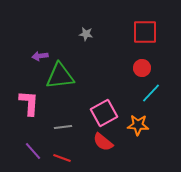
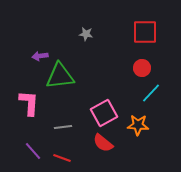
red semicircle: moved 1 px down
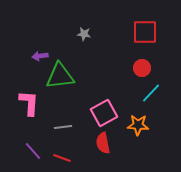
gray star: moved 2 px left
red semicircle: rotated 40 degrees clockwise
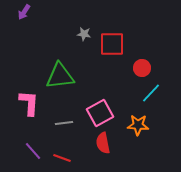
red square: moved 33 px left, 12 px down
purple arrow: moved 16 px left, 44 px up; rotated 49 degrees counterclockwise
pink square: moved 4 px left
gray line: moved 1 px right, 4 px up
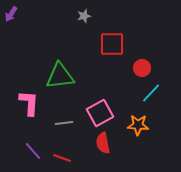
purple arrow: moved 13 px left, 2 px down
gray star: moved 18 px up; rotated 24 degrees counterclockwise
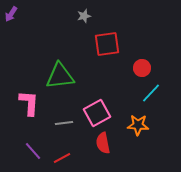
red square: moved 5 px left; rotated 8 degrees counterclockwise
pink square: moved 3 px left
red line: rotated 48 degrees counterclockwise
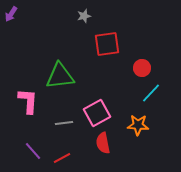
pink L-shape: moved 1 px left, 2 px up
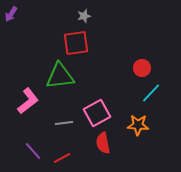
red square: moved 31 px left, 1 px up
pink L-shape: rotated 48 degrees clockwise
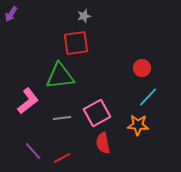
cyan line: moved 3 px left, 4 px down
gray line: moved 2 px left, 5 px up
